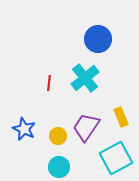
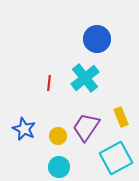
blue circle: moved 1 px left
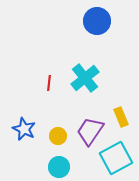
blue circle: moved 18 px up
purple trapezoid: moved 4 px right, 4 px down
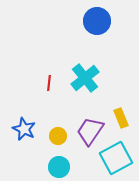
yellow rectangle: moved 1 px down
